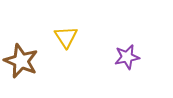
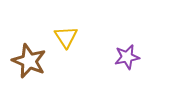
brown star: moved 8 px right
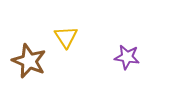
purple star: rotated 20 degrees clockwise
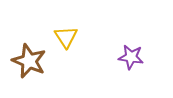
purple star: moved 4 px right
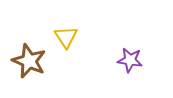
purple star: moved 1 px left, 3 px down
